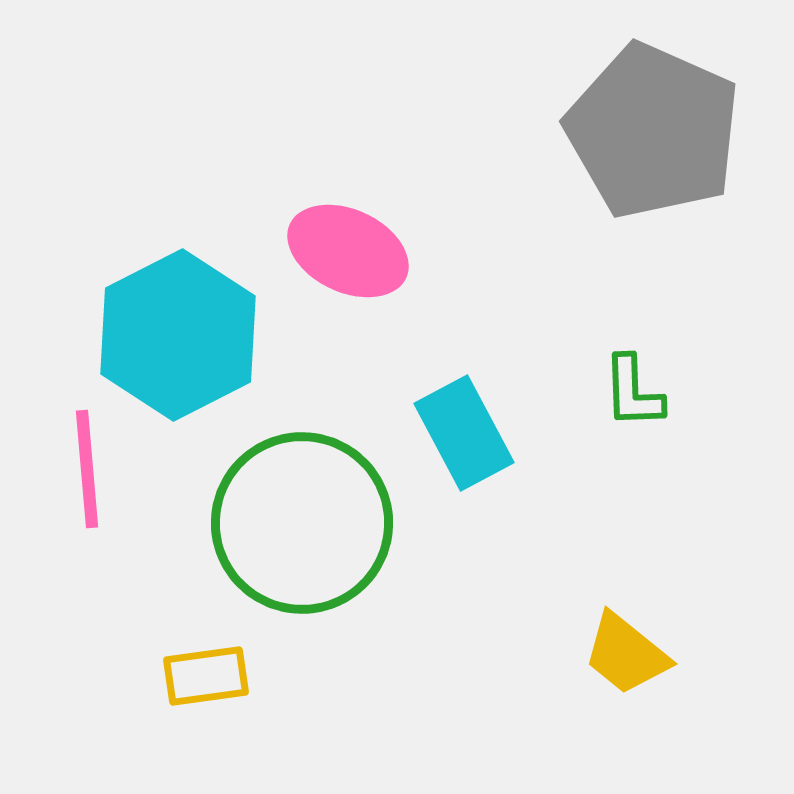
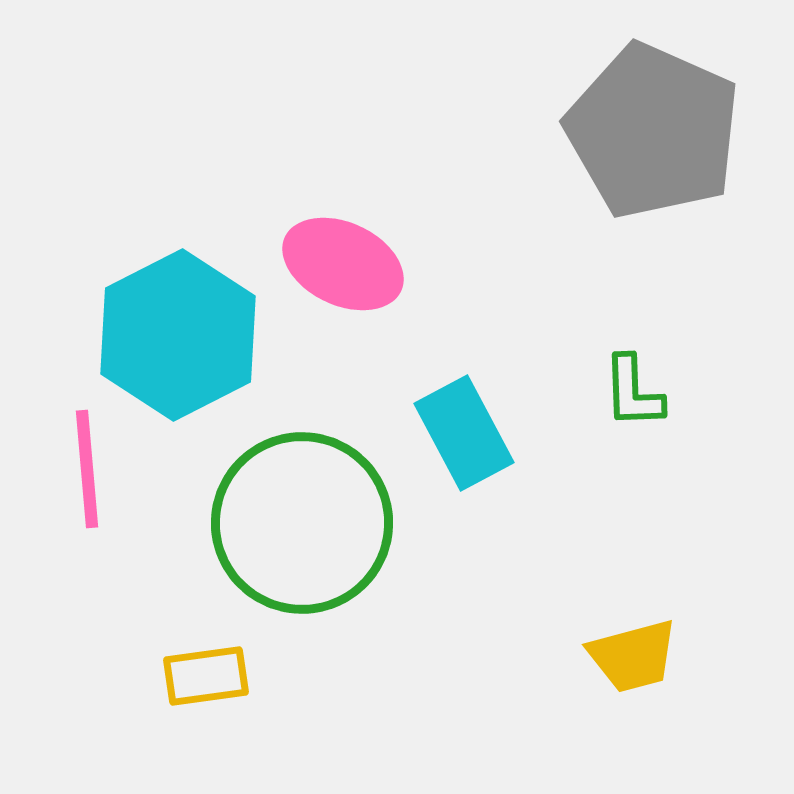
pink ellipse: moved 5 px left, 13 px down
yellow trapezoid: moved 7 px right, 2 px down; rotated 54 degrees counterclockwise
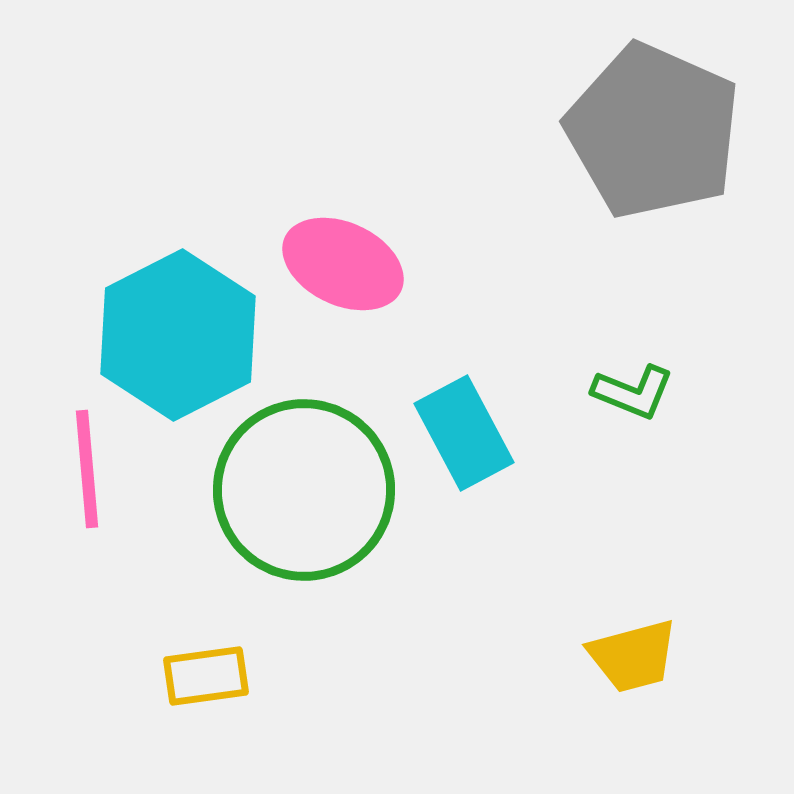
green L-shape: rotated 66 degrees counterclockwise
green circle: moved 2 px right, 33 px up
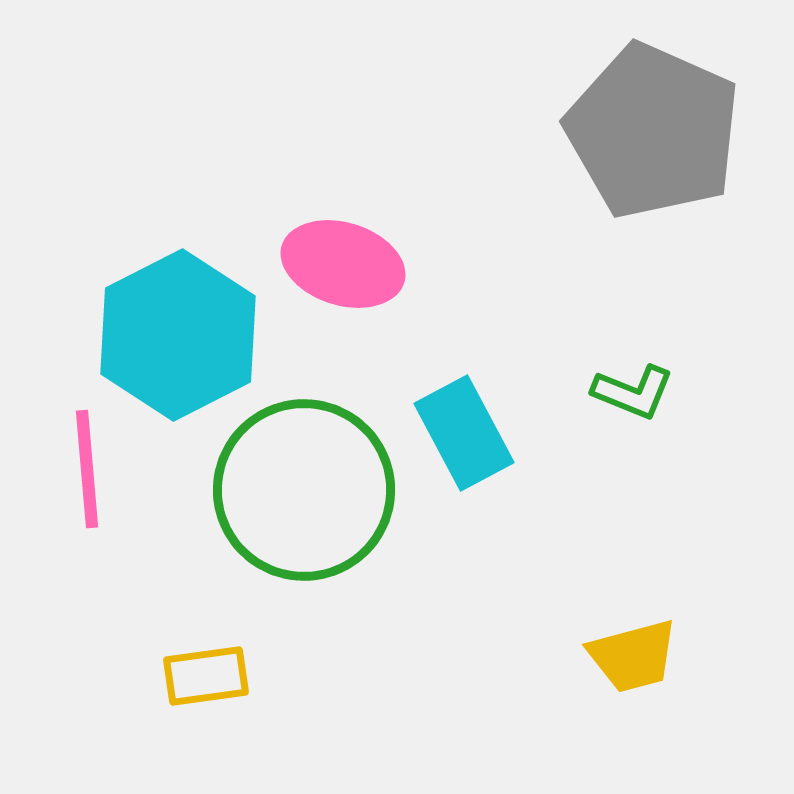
pink ellipse: rotated 8 degrees counterclockwise
